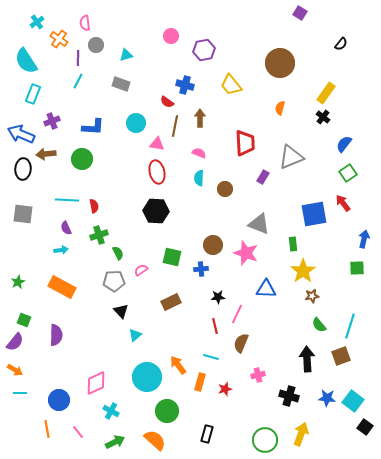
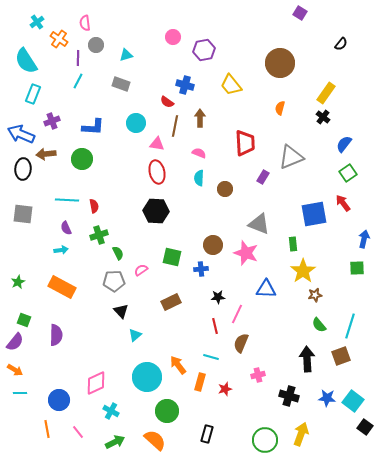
pink circle at (171, 36): moved 2 px right, 1 px down
brown star at (312, 296): moved 3 px right, 1 px up
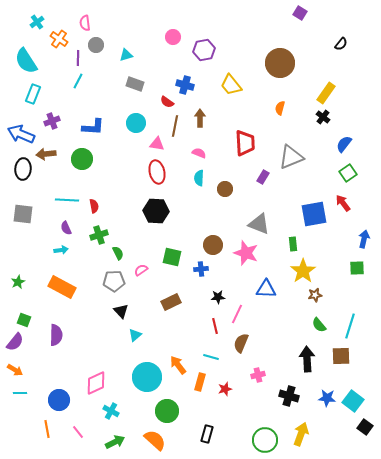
gray rectangle at (121, 84): moved 14 px right
brown square at (341, 356): rotated 18 degrees clockwise
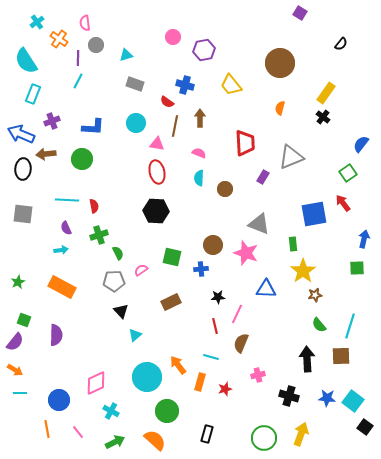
blue semicircle at (344, 144): moved 17 px right
green circle at (265, 440): moved 1 px left, 2 px up
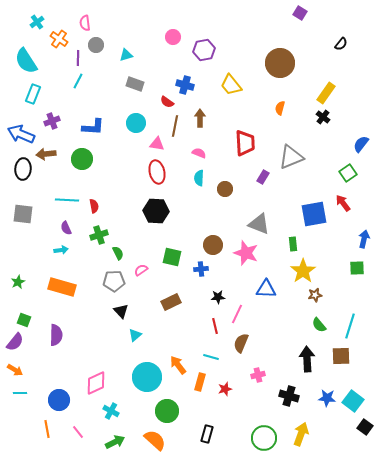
orange rectangle at (62, 287): rotated 12 degrees counterclockwise
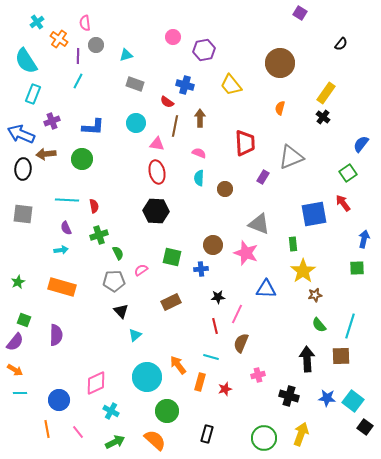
purple line at (78, 58): moved 2 px up
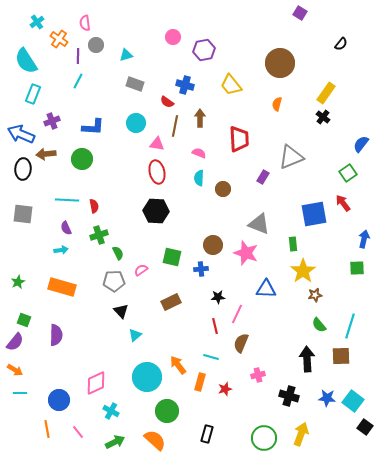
orange semicircle at (280, 108): moved 3 px left, 4 px up
red trapezoid at (245, 143): moved 6 px left, 4 px up
brown circle at (225, 189): moved 2 px left
